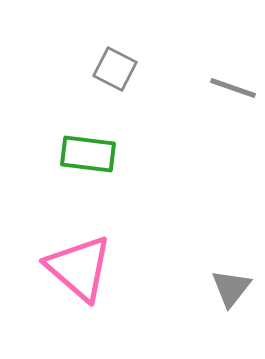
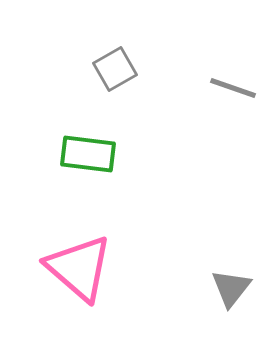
gray square: rotated 33 degrees clockwise
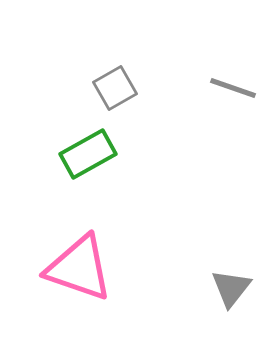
gray square: moved 19 px down
green rectangle: rotated 36 degrees counterclockwise
pink triangle: rotated 22 degrees counterclockwise
